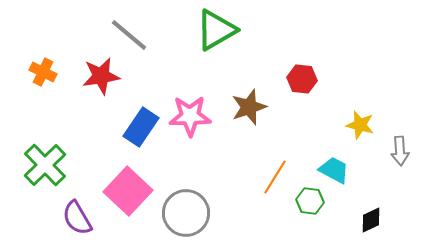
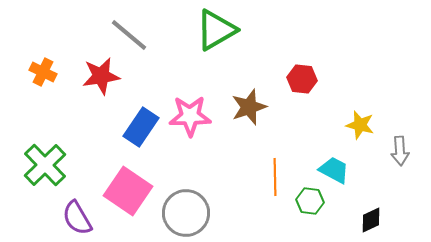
orange line: rotated 33 degrees counterclockwise
pink square: rotated 9 degrees counterclockwise
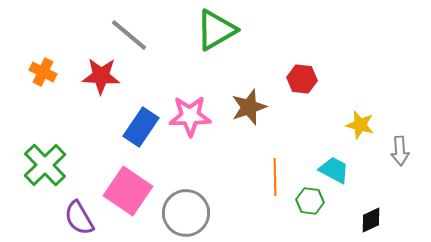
red star: rotated 12 degrees clockwise
purple semicircle: moved 2 px right
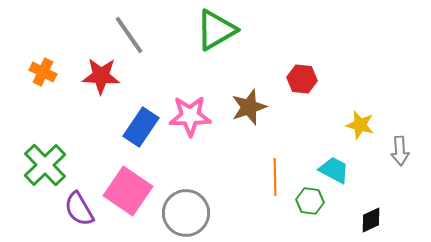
gray line: rotated 15 degrees clockwise
purple semicircle: moved 9 px up
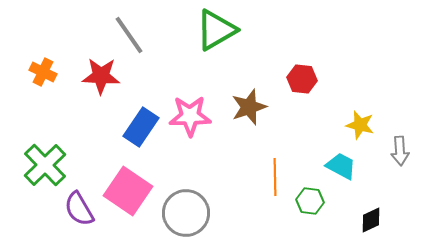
cyan trapezoid: moved 7 px right, 4 px up
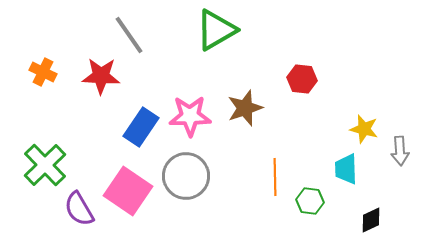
brown star: moved 4 px left, 1 px down
yellow star: moved 4 px right, 4 px down
cyan trapezoid: moved 5 px right, 3 px down; rotated 120 degrees counterclockwise
gray circle: moved 37 px up
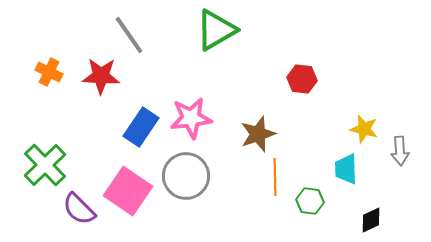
orange cross: moved 6 px right
brown star: moved 13 px right, 26 px down
pink star: moved 1 px right, 2 px down; rotated 6 degrees counterclockwise
purple semicircle: rotated 15 degrees counterclockwise
